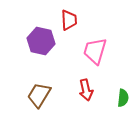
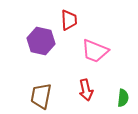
pink trapezoid: rotated 84 degrees counterclockwise
brown trapezoid: moved 2 px right, 1 px down; rotated 20 degrees counterclockwise
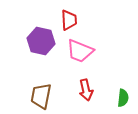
pink trapezoid: moved 15 px left
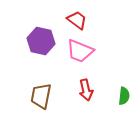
red trapezoid: moved 8 px right; rotated 50 degrees counterclockwise
green semicircle: moved 1 px right, 2 px up
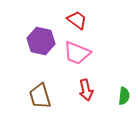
pink trapezoid: moved 3 px left, 2 px down
brown trapezoid: moved 1 px left; rotated 28 degrees counterclockwise
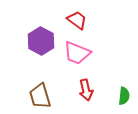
purple hexagon: rotated 16 degrees clockwise
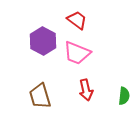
purple hexagon: moved 2 px right
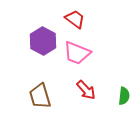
red trapezoid: moved 2 px left, 1 px up
red arrow: rotated 30 degrees counterclockwise
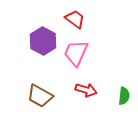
pink trapezoid: moved 1 px left; rotated 92 degrees clockwise
red arrow: rotated 30 degrees counterclockwise
brown trapezoid: rotated 44 degrees counterclockwise
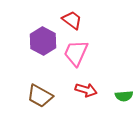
red trapezoid: moved 3 px left, 1 px down
green semicircle: rotated 78 degrees clockwise
